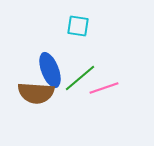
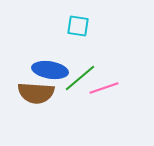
blue ellipse: rotated 60 degrees counterclockwise
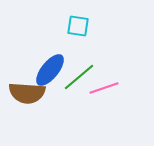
blue ellipse: rotated 60 degrees counterclockwise
green line: moved 1 px left, 1 px up
brown semicircle: moved 9 px left
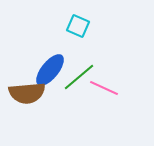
cyan square: rotated 15 degrees clockwise
pink line: rotated 44 degrees clockwise
brown semicircle: rotated 9 degrees counterclockwise
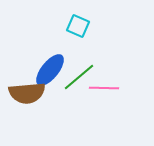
pink line: rotated 24 degrees counterclockwise
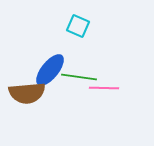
green line: rotated 48 degrees clockwise
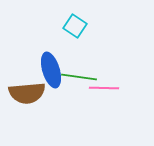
cyan square: moved 3 px left; rotated 10 degrees clockwise
blue ellipse: moved 1 px right; rotated 56 degrees counterclockwise
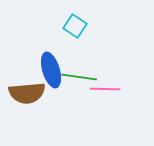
pink line: moved 1 px right, 1 px down
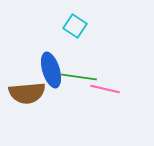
pink line: rotated 12 degrees clockwise
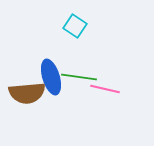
blue ellipse: moved 7 px down
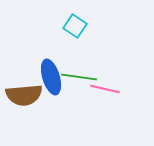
brown semicircle: moved 3 px left, 2 px down
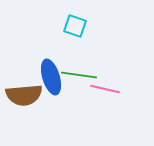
cyan square: rotated 15 degrees counterclockwise
green line: moved 2 px up
